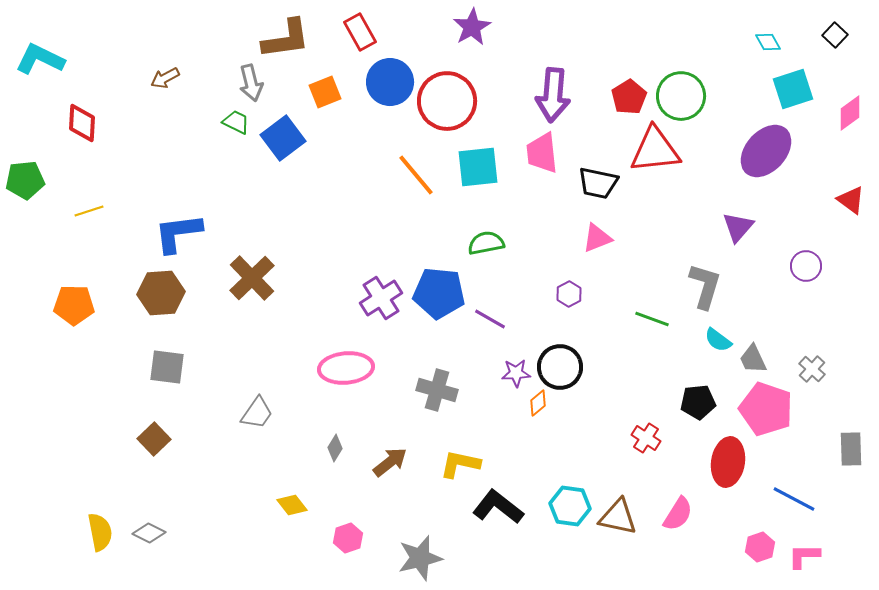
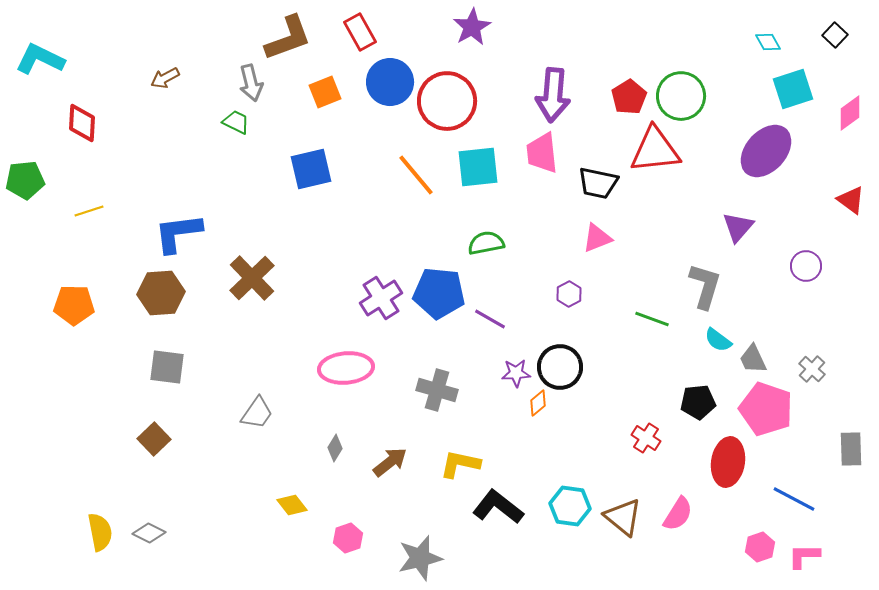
brown L-shape at (286, 39): moved 2 px right, 1 px up; rotated 12 degrees counterclockwise
blue square at (283, 138): moved 28 px right, 31 px down; rotated 24 degrees clockwise
brown triangle at (618, 517): moved 5 px right; rotated 27 degrees clockwise
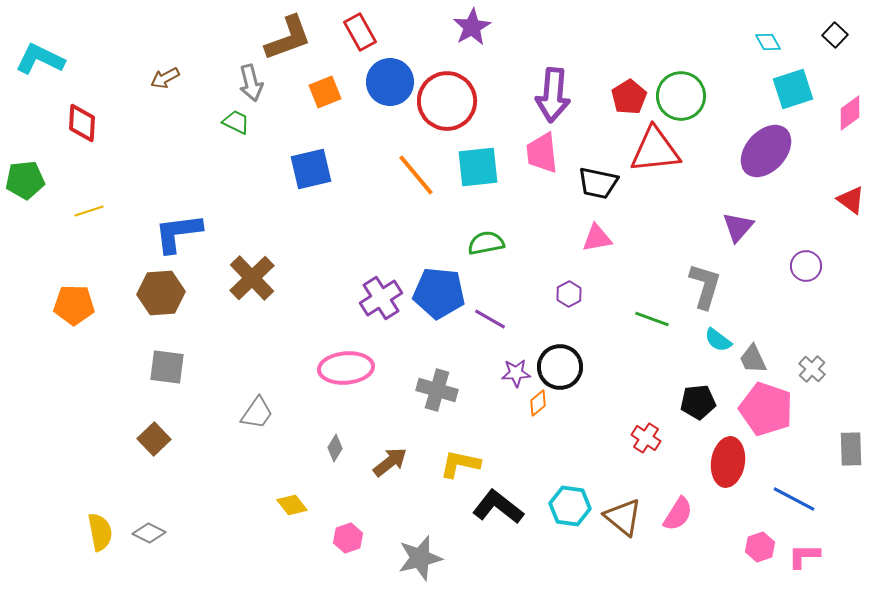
pink triangle at (597, 238): rotated 12 degrees clockwise
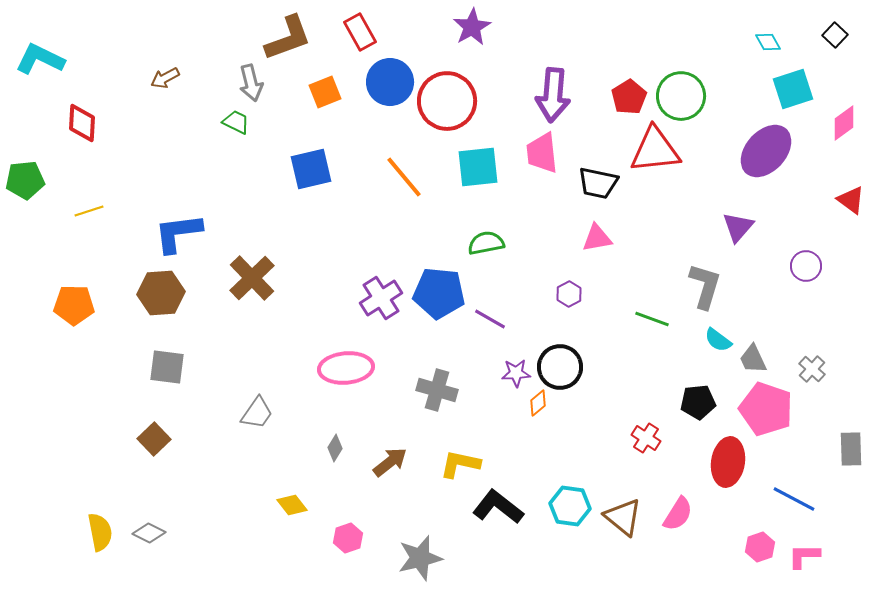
pink diamond at (850, 113): moved 6 px left, 10 px down
orange line at (416, 175): moved 12 px left, 2 px down
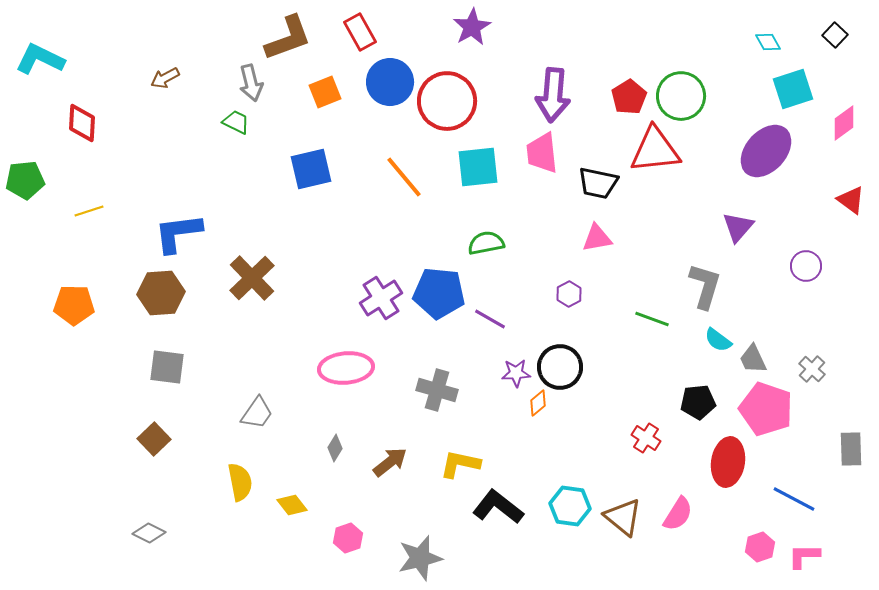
yellow semicircle at (100, 532): moved 140 px right, 50 px up
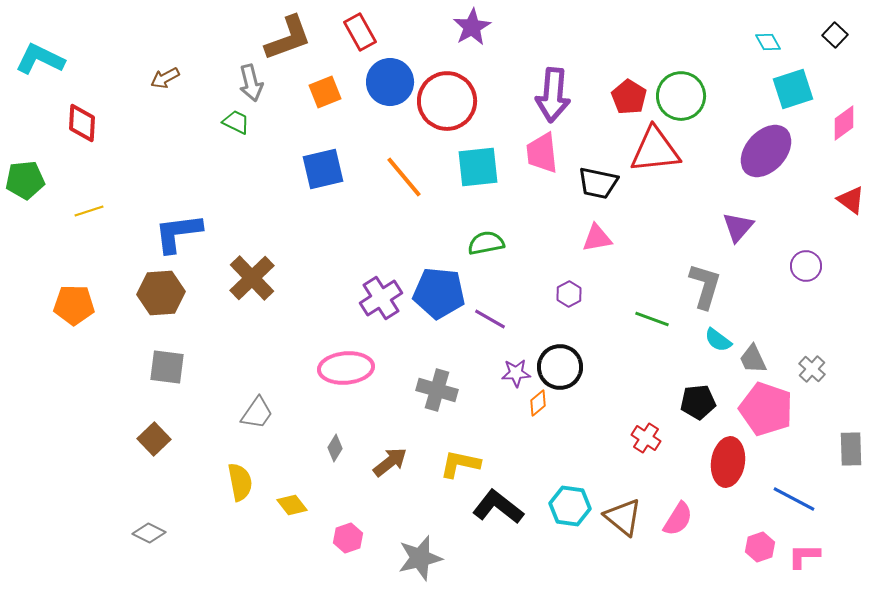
red pentagon at (629, 97): rotated 8 degrees counterclockwise
blue square at (311, 169): moved 12 px right
pink semicircle at (678, 514): moved 5 px down
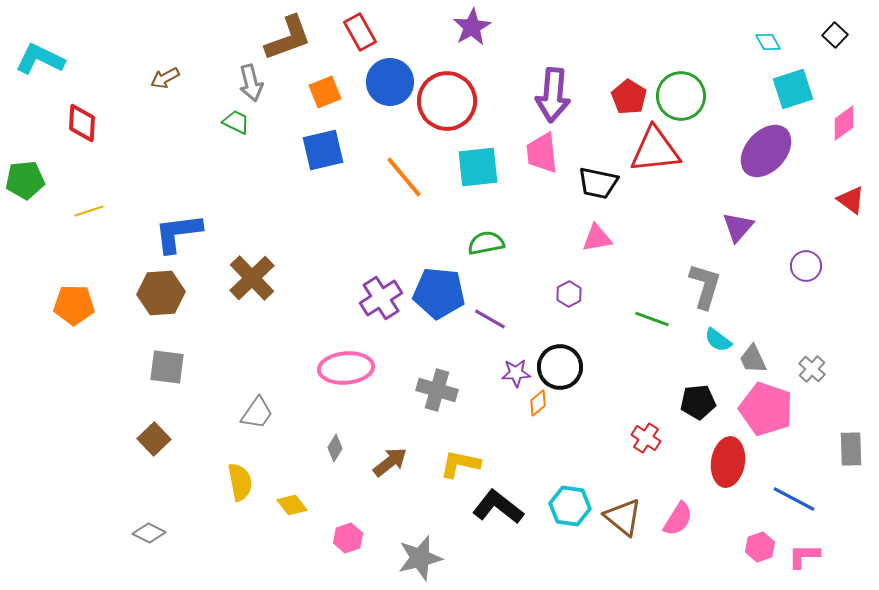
blue square at (323, 169): moved 19 px up
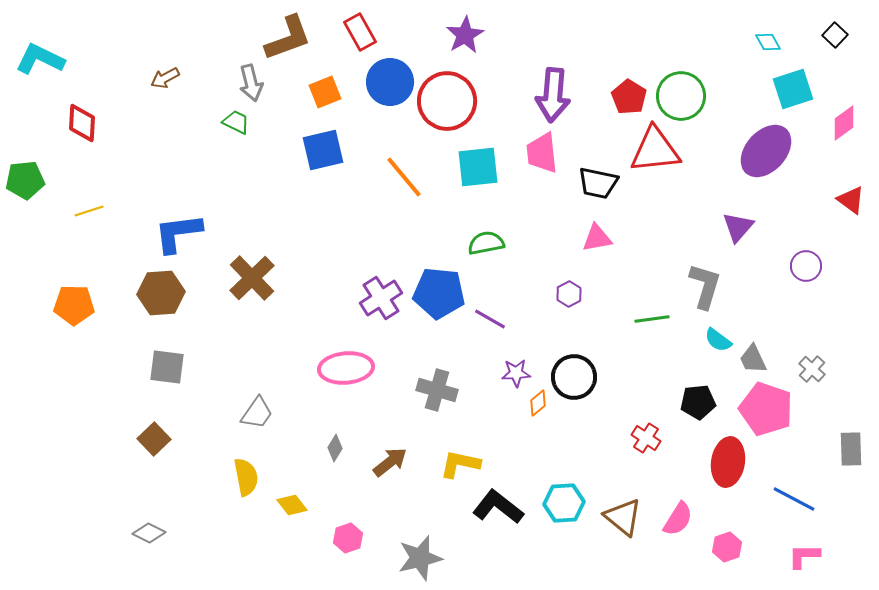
purple star at (472, 27): moved 7 px left, 8 px down
green line at (652, 319): rotated 28 degrees counterclockwise
black circle at (560, 367): moved 14 px right, 10 px down
yellow semicircle at (240, 482): moved 6 px right, 5 px up
cyan hexagon at (570, 506): moved 6 px left, 3 px up; rotated 12 degrees counterclockwise
pink hexagon at (760, 547): moved 33 px left
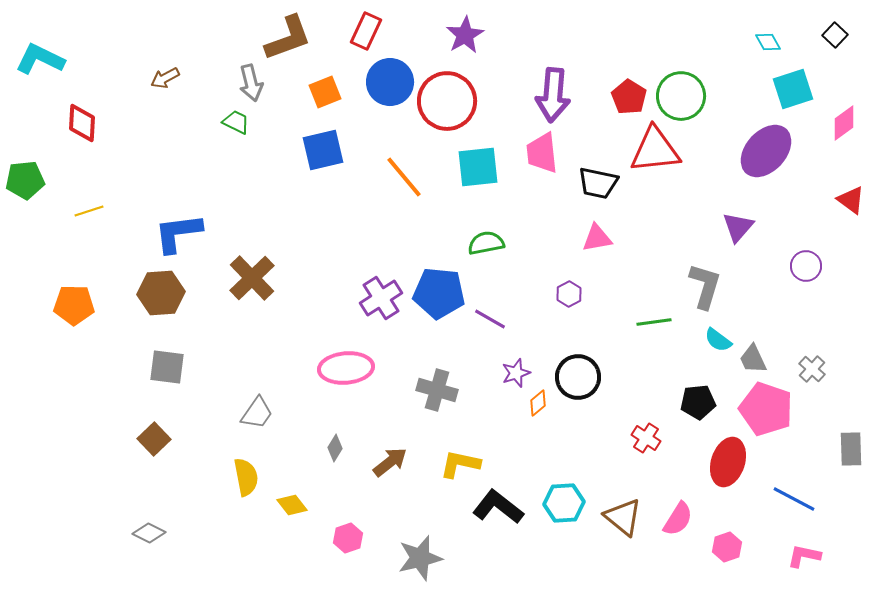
red rectangle at (360, 32): moved 6 px right, 1 px up; rotated 54 degrees clockwise
green line at (652, 319): moved 2 px right, 3 px down
purple star at (516, 373): rotated 16 degrees counterclockwise
black circle at (574, 377): moved 4 px right
red ellipse at (728, 462): rotated 9 degrees clockwise
pink L-shape at (804, 556): rotated 12 degrees clockwise
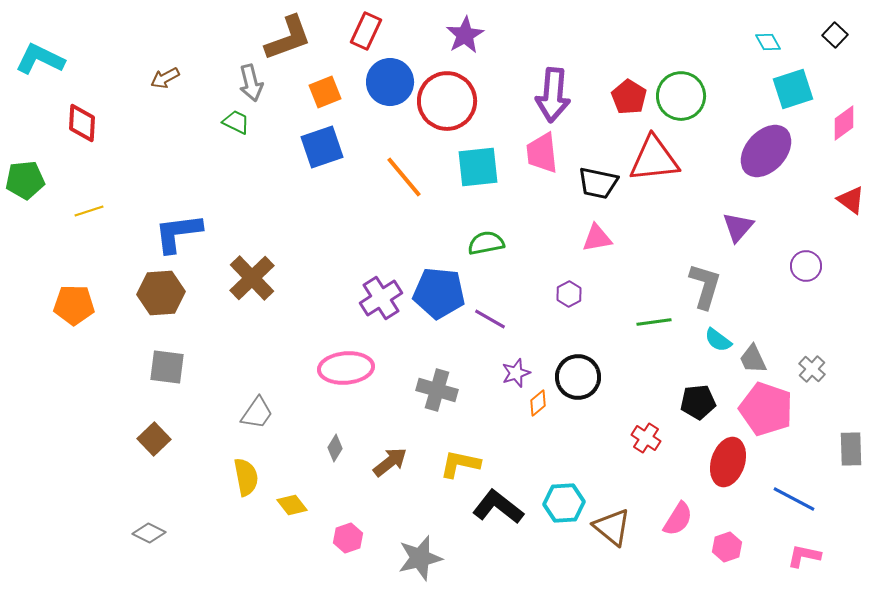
blue square at (323, 150): moved 1 px left, 3 px up; rotated 6 degrees counterclockwise
red triangle at (655, 150): moved 1 px left, 9 px down
brown triangle at (623, 517): moved 11 px left, 10 px down
